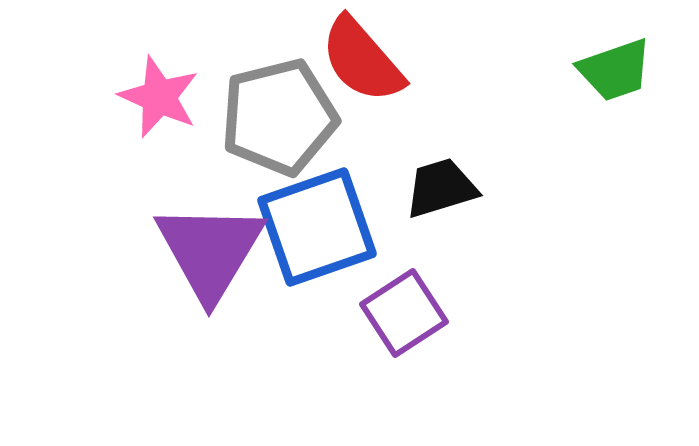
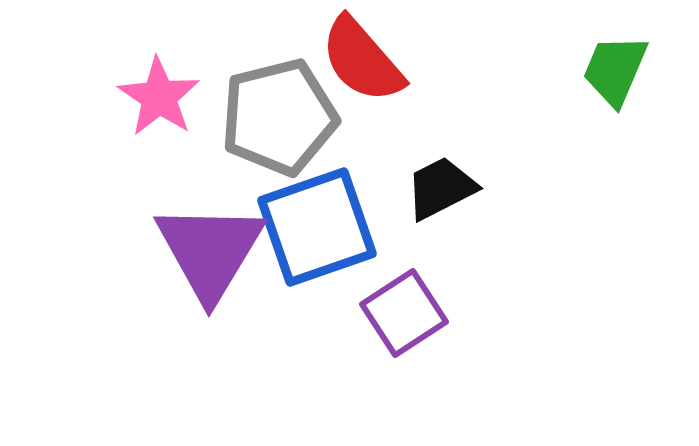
green trapezoid: rotated 132 degrees clockwise
pink star: rotated 10 degrees clockwise
black trapezoid: rotated 10 degrees counterclockwise
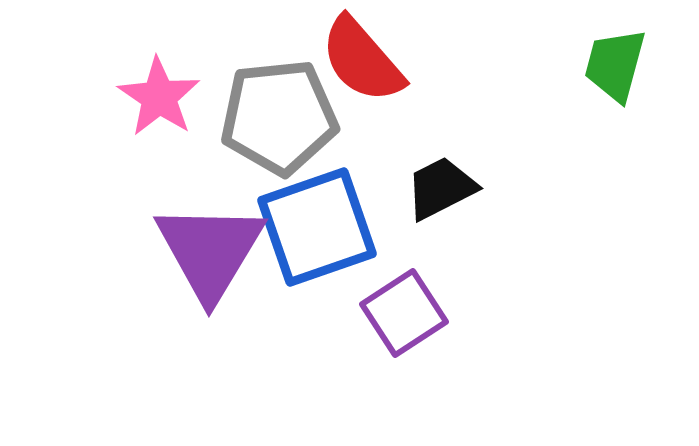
green trapezoid: moved 5 px up; rotated 8 degrees counterclockwise
gray pentagon: rotated 8 degrees clockwise
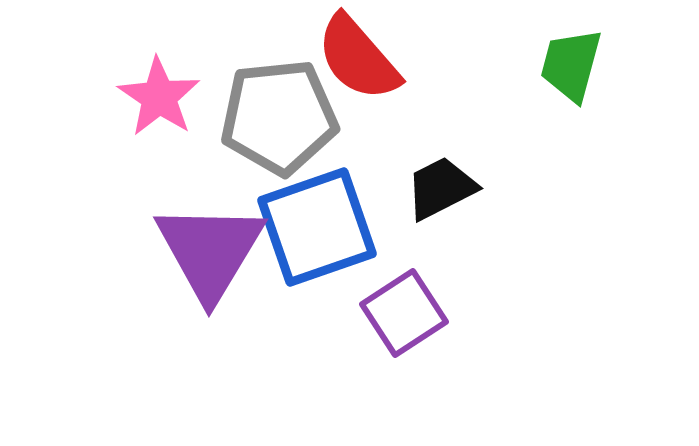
red semicircle: moved 4 px left, 2 px up
green trapezoid: moved 44 px left
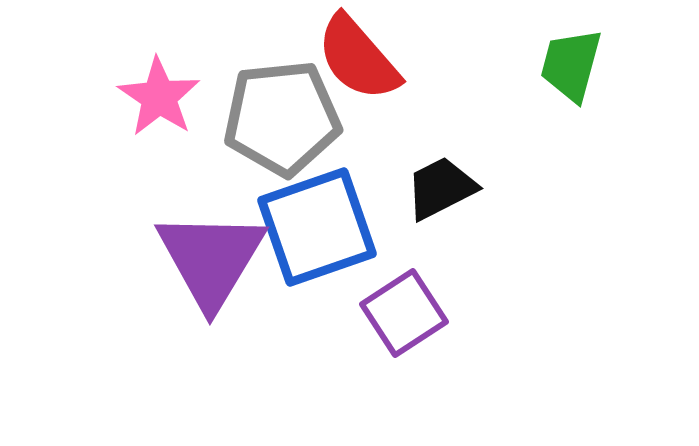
gray pentagon: moved 3 px right, 1 px down
purple triangle: moved 1 px right, 8 px down
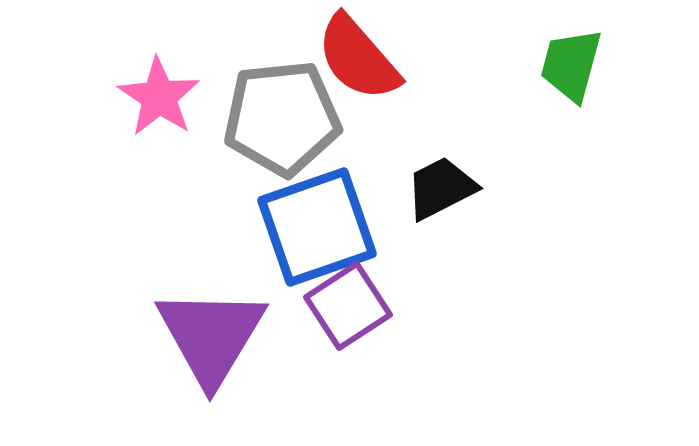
purple triangle: moved 77 px down
purple square: moved 56 px left, 7 px up
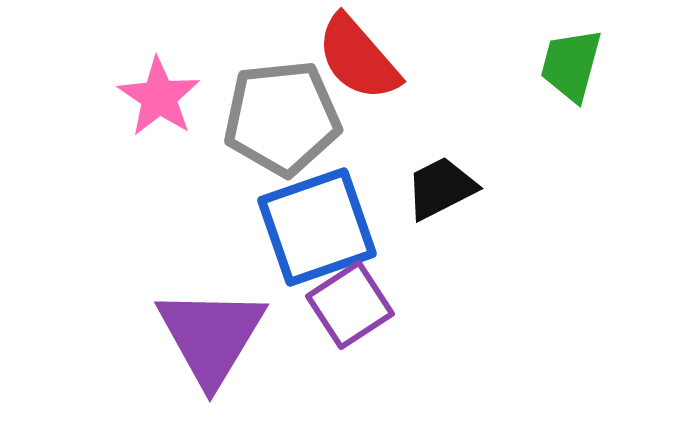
purple square: moved 2 px right, 1 px up
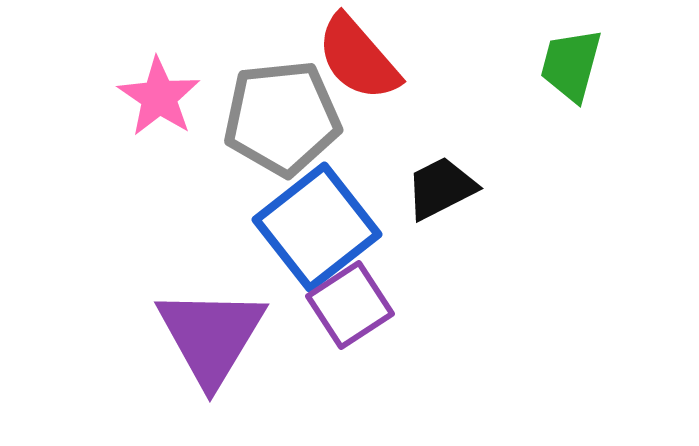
blue square: rotated 19 degrees counterclockwise
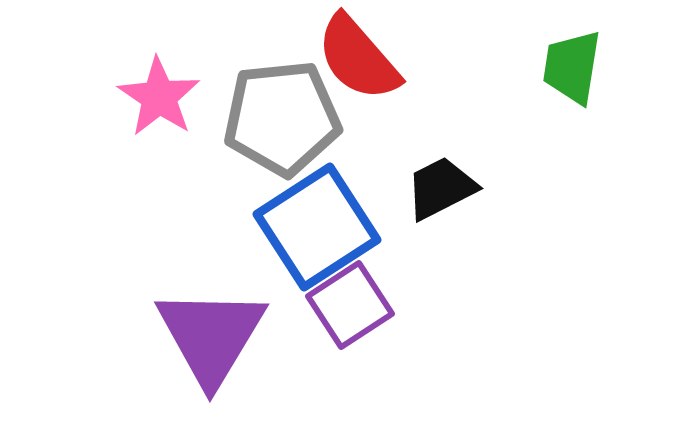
green trapezoid: moved 1 px right, 2 px down; rotated 6 degrees counterclockwise
blue square: rotated 5 degrees clockwise
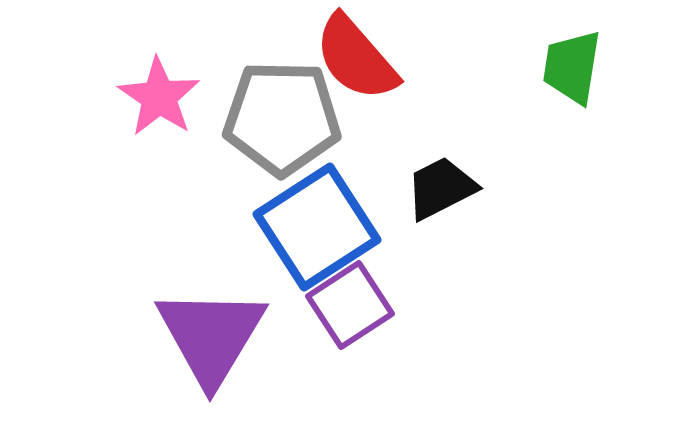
red semicircle: moved 2 px left
gray pentagon: rotated 7 degrees clockwise
